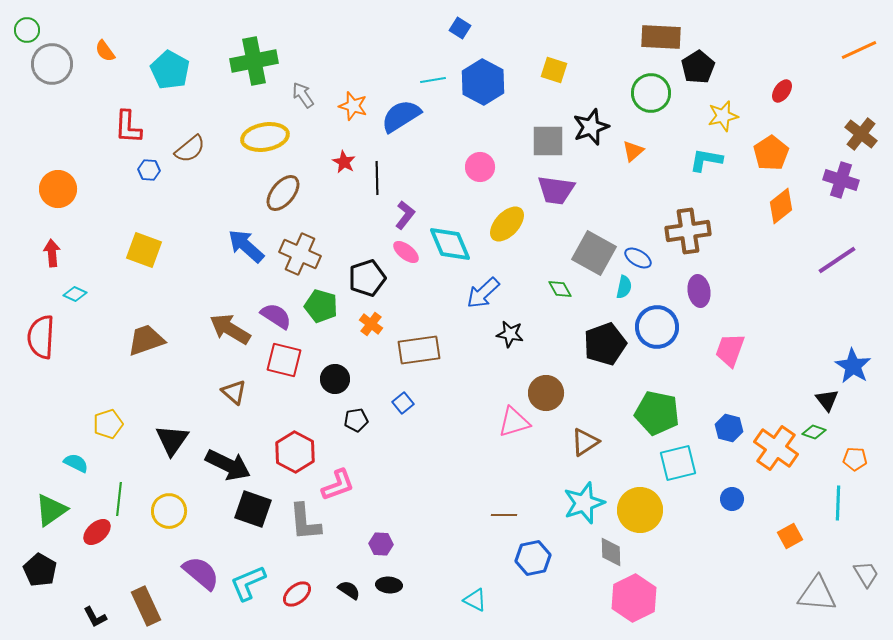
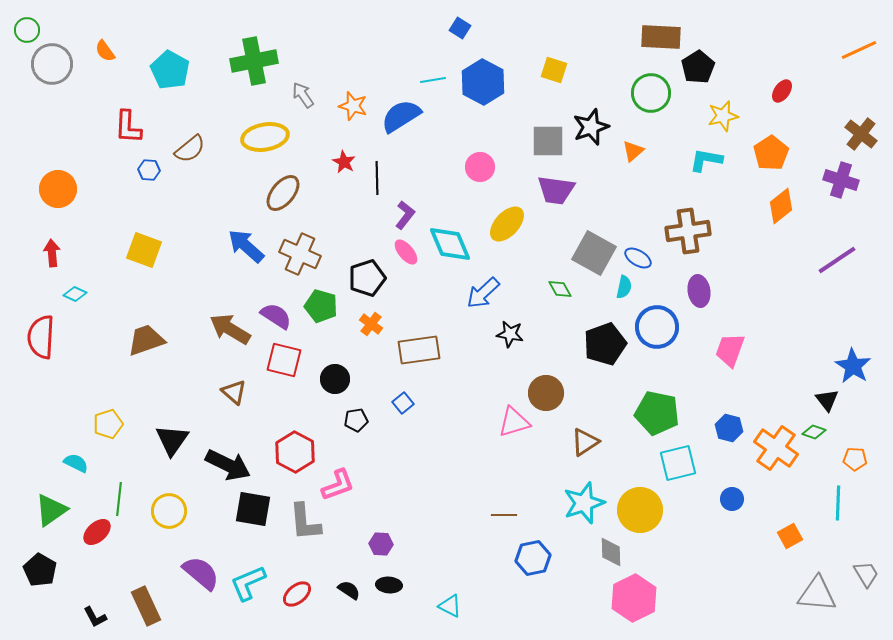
pink ellipse at (406, 252): rotated 12 degrees clockwise
black square at (253, 509): rotated 9 degrees counterclockwise
cyan triangle at (475, 600): moved 25 px left, 6 px down
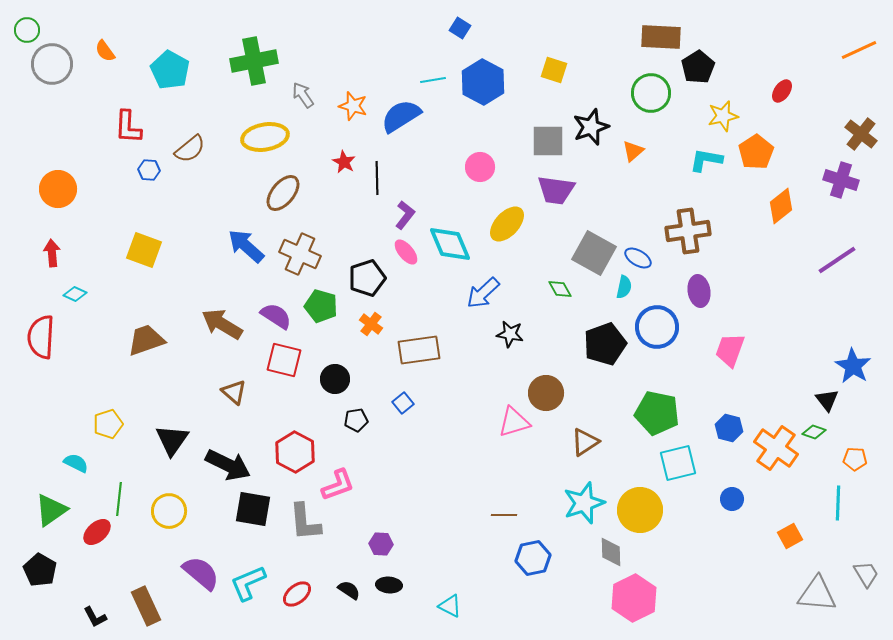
orange pentagon at (771, 153): moved 15 px left, 1 px up
brown arrow at (230, 329): moved 8 px left, 5 px up
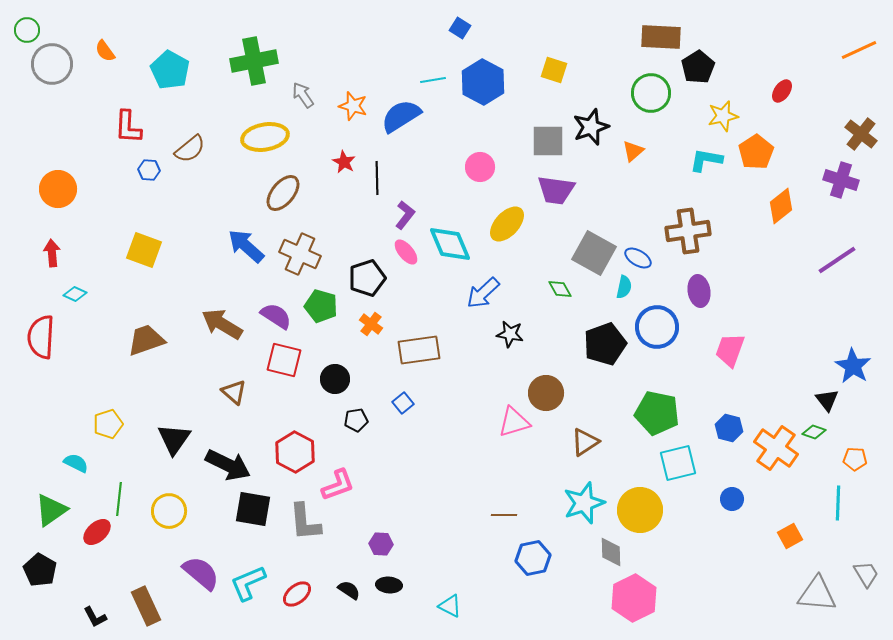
black triangle at (172, 440): moved 2 px right, 1 px up
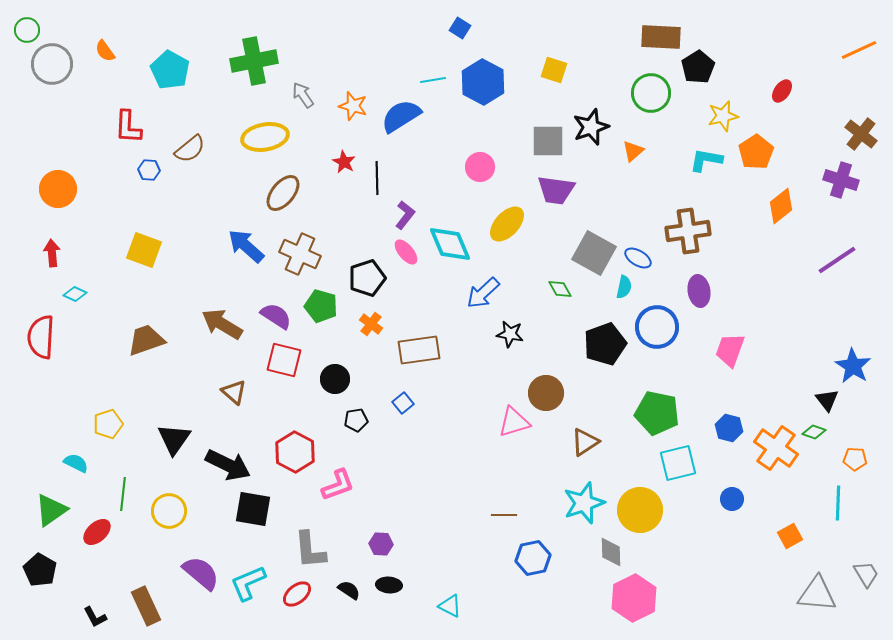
green line at (119, 499): moved 4 px right, 5 px up
gray L-shape at (305, 522): moved 5 px right, 28 px down
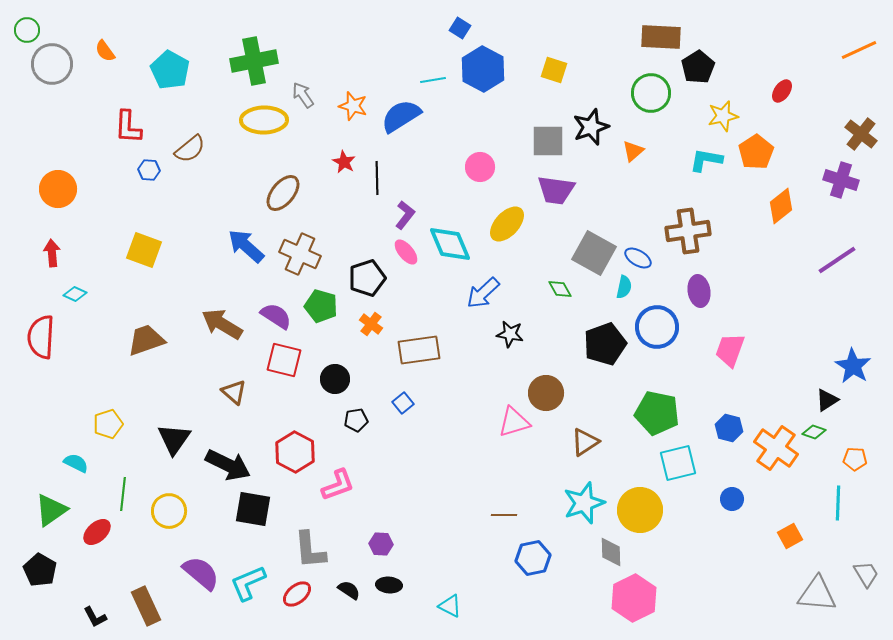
blue hexagon at (483, 82): moved 13 px up
yellow ellipse at (265, 137): moved 1 px left, 17 px up; rotated 9 degrees clockwise
black triangle at (827, 400): rotated 35 degrees clockwise
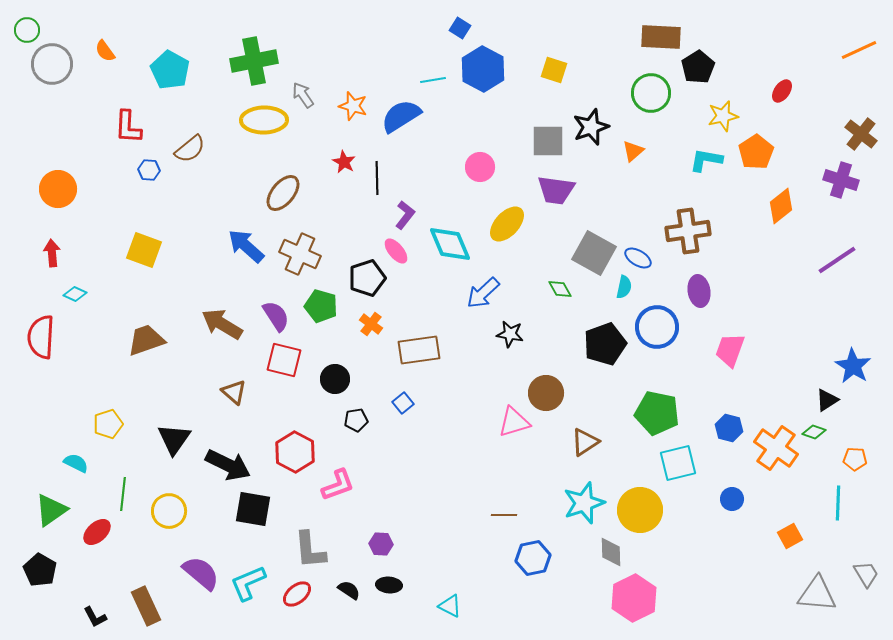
pink ellipse at (406, 252): moved 10 px left, 1 px up
purple semicircle at (276, 316): rotated 24 degrees clockwise
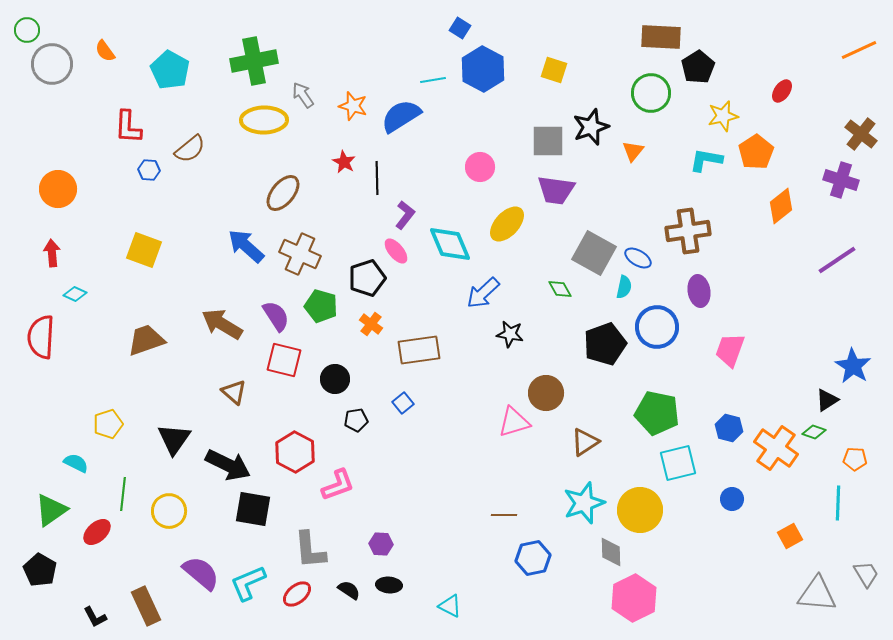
orange triangle at (633, 151): rotated 10 degrees counterclockwise
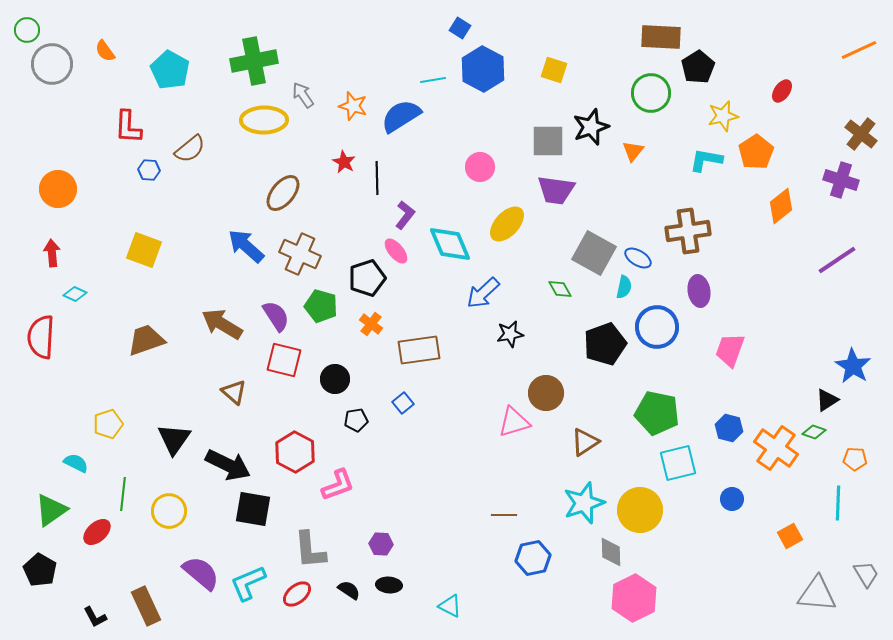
black star at (510, 334): rotated 20 degrees counterclockwise
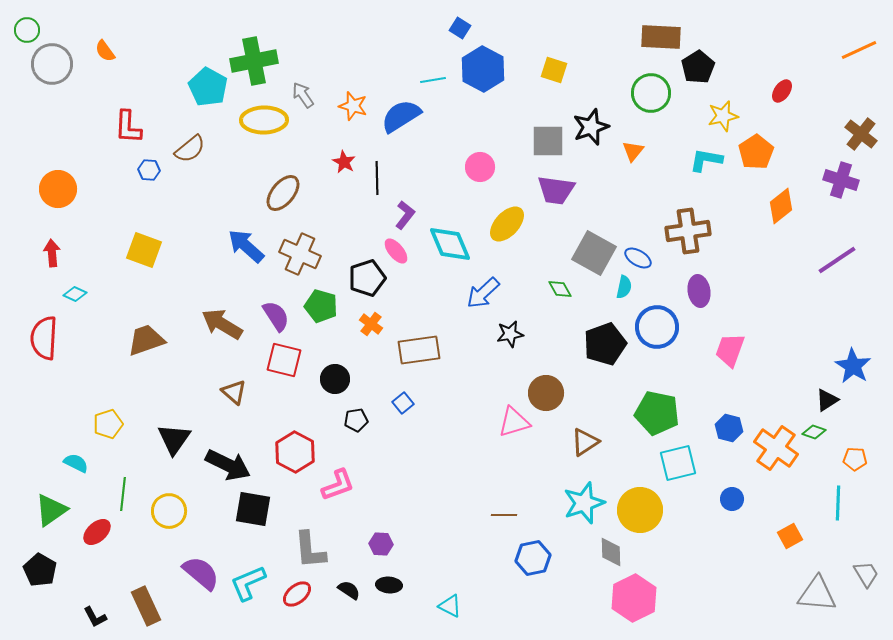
cyan pentagon at (170, 70): moved 38 px right, 17 px down
red semicircle at (41, 337): moved 3 px right, 1 px down
